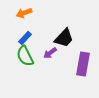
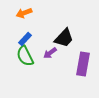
blue rectangle: moved 1 px down
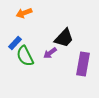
blue rectangle: moved 10 px left, 4 px down
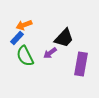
orange arrow: moved 12 px down
blue rectangle: moved 2 px right, 5 px up
purple rectangle: moved 2 px left
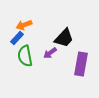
green semicircle: rotated 15 degrees clockwise
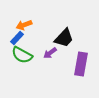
green semicircle: moved 3 px left, 1 px up; rotated 50 degrees counterclockwise
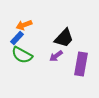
purple arrow: moved 6 px right, 3 px down
